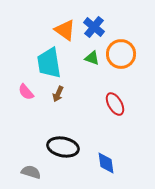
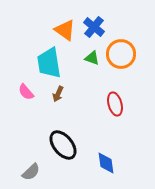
red ellipse: rotated 15 degrees clockwise
black ellipse: moved 2 px up; rotated 40 degrees clockwise
gray semicircle: rotated 120 degrees clockwise
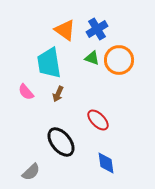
blue cross: moved 3 px right, 2 px down; rotated 20 degrees clockwise
orange circle: moved 2 px left, 6 px down
red ellipse: moved 17 px left, 16 px down; rotated 30 degrees counterclockwise
black ellipse: moved 2 px left, 3 px up
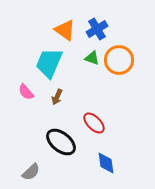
cyan trapezoid: rotated 32 degrees clockwise
brown arrow: moved 1 px left, 3 px down
red ellipse: moved 4 px left, 3 px down
black ellipse: rotated 12 degrees counterclockwise
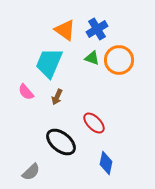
blue diamond: rotated 20 degrees clockwise
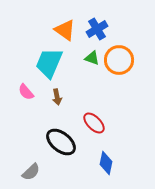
brown arrow: rotated 35 degrees counterclockwise
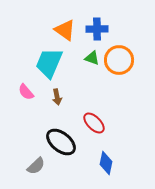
blue cross: rotated 30 degrees clockwise
gray semicircle: moved 5 px right, 6 px up
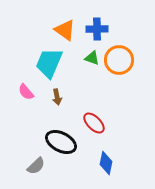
black ellipse: rotated 12 degrees counterclockwise
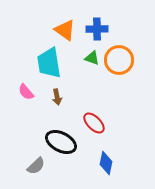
cyan trapezoid: rotated 32 degrees counterclockwise
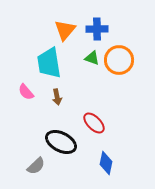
orange triangle: rotated 35 degrees clockwise
